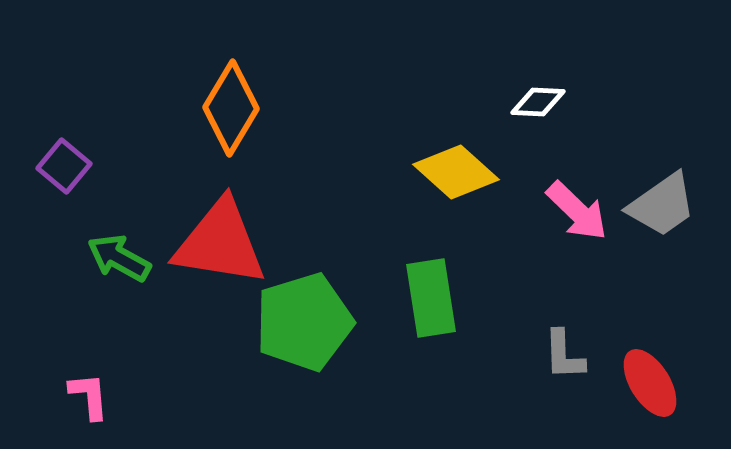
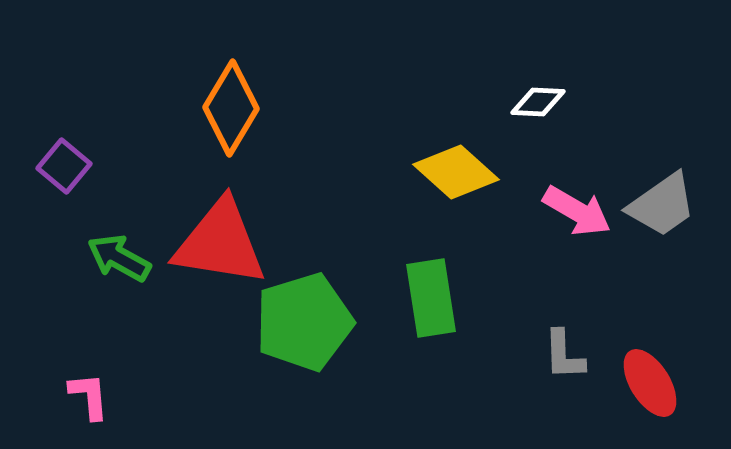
pink arrow: rotated 14 degrees counterclockwise
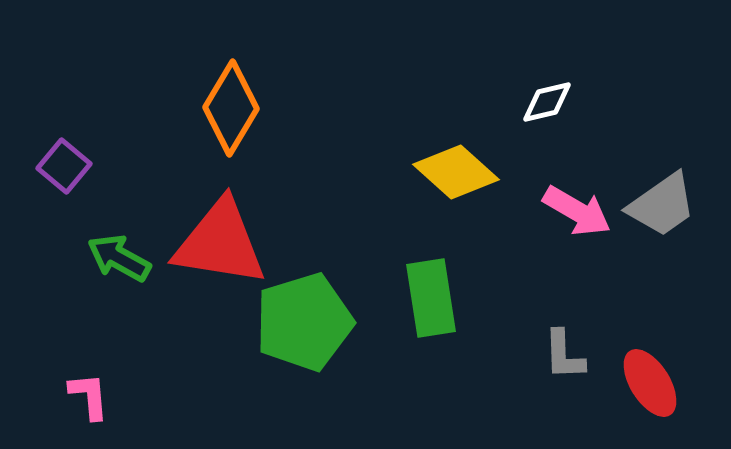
white diamond: moved 9 px right; rotated 16 degrees counterclockwise
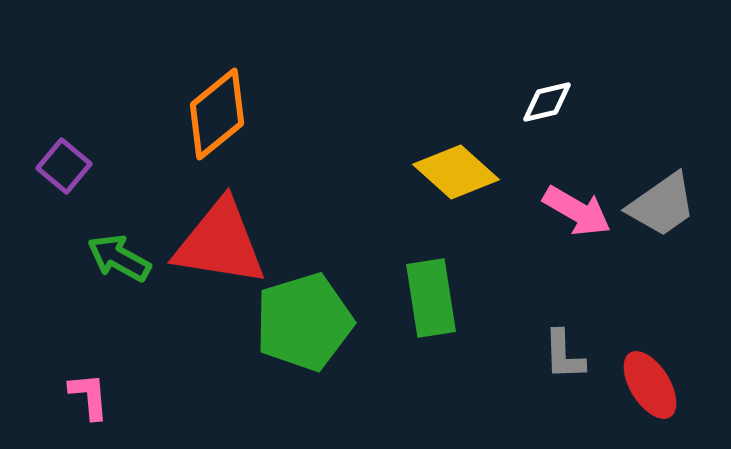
orange diamond: moved 14 px left, 6 px down; rotated 20 degrees clockwise
red ellipse: moved 2 px down
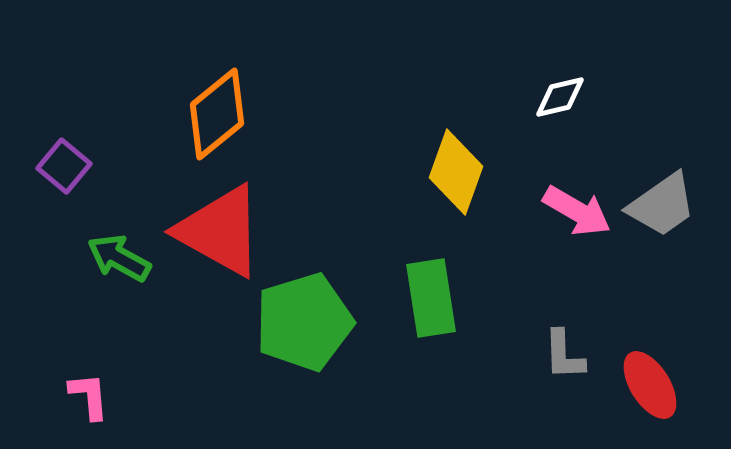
white diamond: moved 13 px right, 5 px up
yellow diamond: rotated 68 degrees clockwise
red triangle: moved 12 px up; rotated 20 degrees clockwise
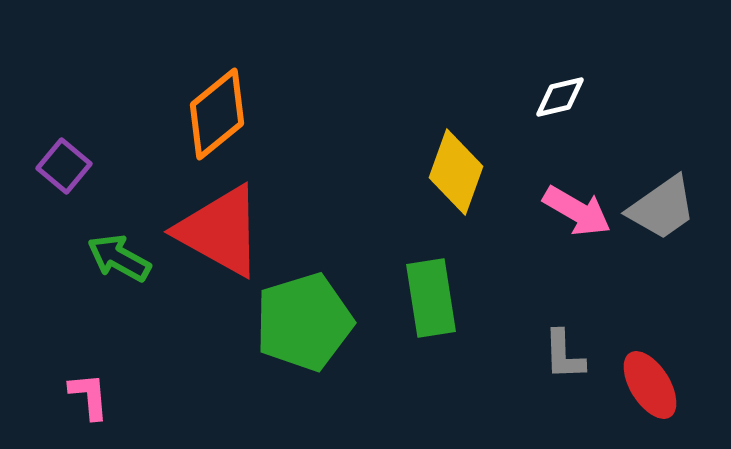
gray trapezoid: moved 3 px down
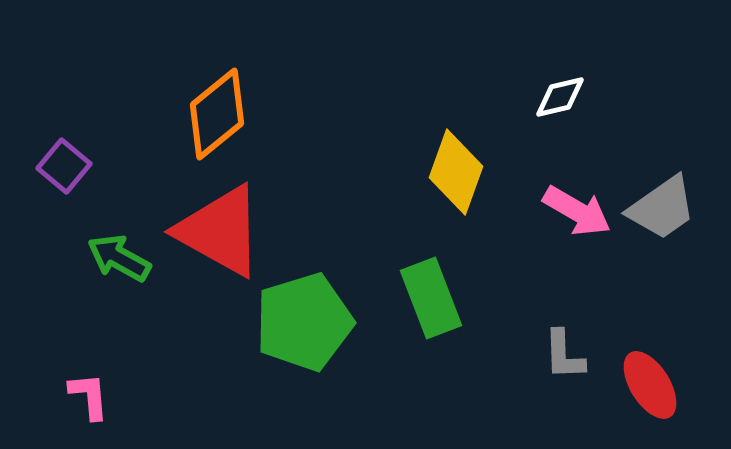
green rectangle: rotated 12 degrees counterclockwise
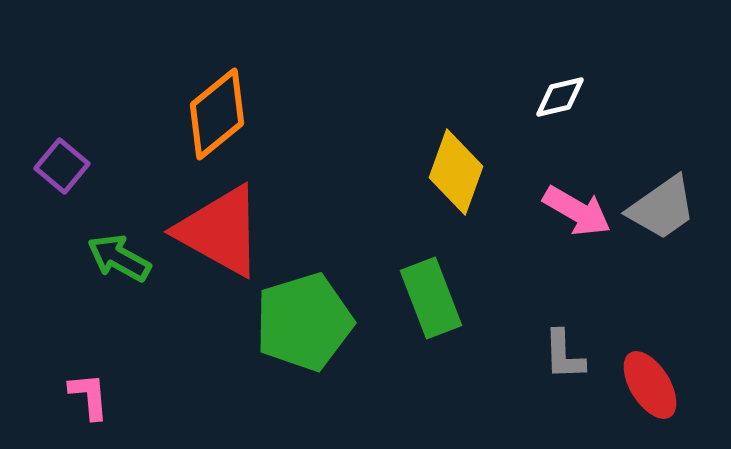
purple square: moved 2 px left
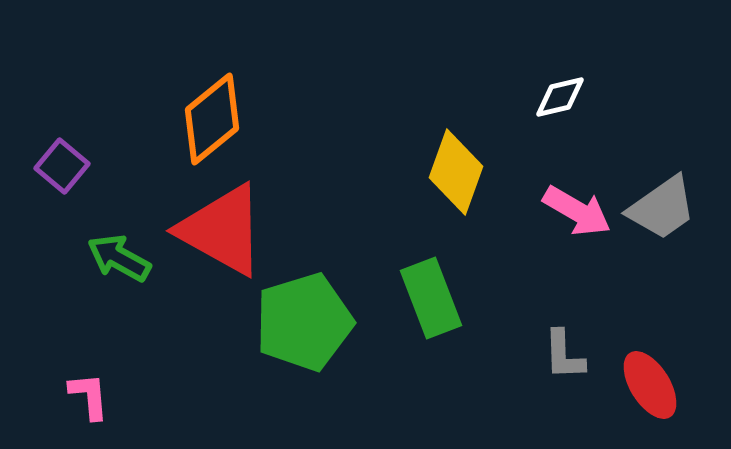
orange diamond: moved 5 px left, 5 px down
red triangle: moved 2 px right, 1 px up
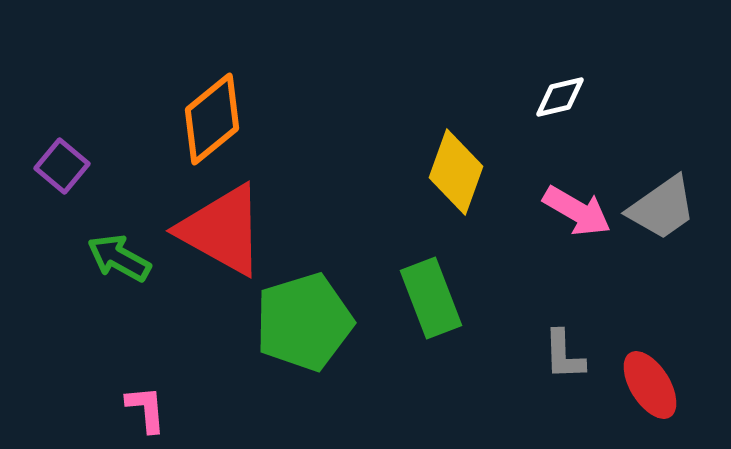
pink L-shape: moved 57 px right, 13 px down
